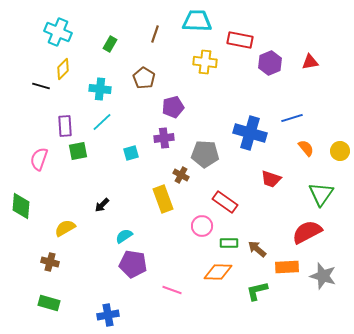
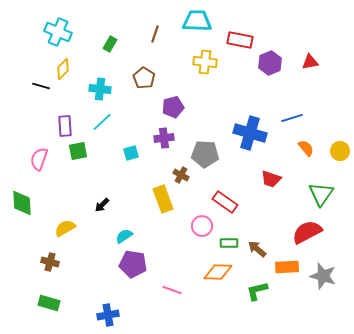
green diamond at (21, 206): moved 1 px right, 3 px up; rotated 8 degrees counterclockwise
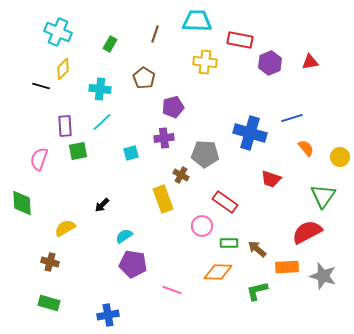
yellow circle at (340, 151): moved 6 px down
green triangle at (321, 194): moved 2 px right, 2 px down
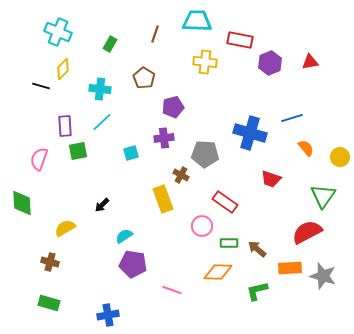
orange rectangle at (287, 267): moved 3 px right, 1 px down
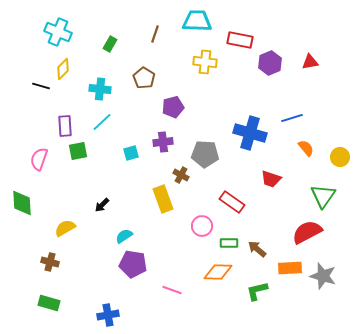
purple cross at (164, 138): moved 1 px left, 4 px down
red rectangle at (225, 202): moved 7 px right
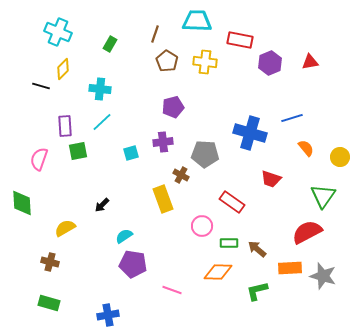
brown pentagon at (144, 78): moved 23 px right, 17 px up
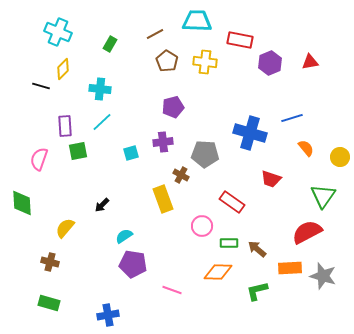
brown line at (155, 34): rotated 42 degrees clockwise
yellow semicircle at (65, 228): rotated 20 degrees counterclockwise
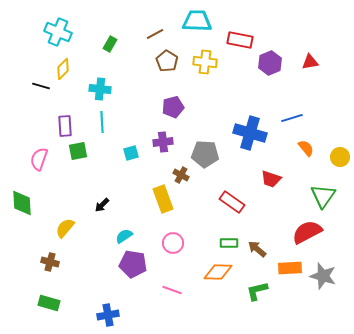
cyan line at (102, 122): rotated 50 degrees counterclockwise
pink circle at (202, 226): moved 29 px left, 17 px down
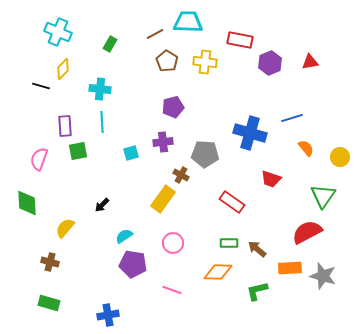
cyan trapezoid at (197, 21): moved 9 px left, 1 px down
yellow rectangle at (163, 199): rotated 56 degrees clockwise
green diamond at (22, 203): moved 5 px right
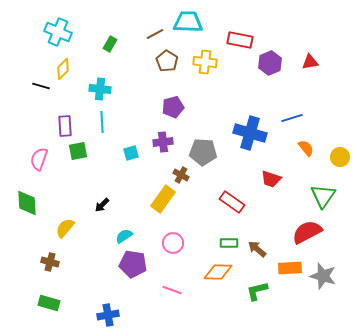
gray pentagon at (205, 154): moved 2 px left, 2 px up
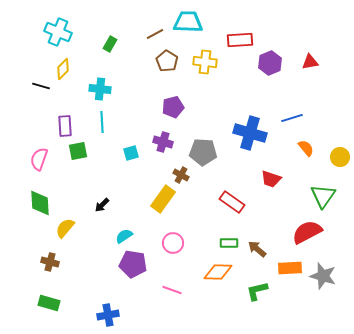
red rectangle at (240, 40): rotated 15 degrees counterclockwise
purple cross at (163, 142): rotated 24 degrees clockwise
green diamond at (27, 203): moved 13 px right
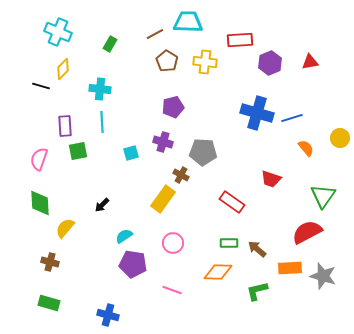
blue cross at (250, 133): moved 7 px right, 20 px up
yellow circle at (340, 157): moved 19 px up
blue cross at (108, 315): rotated 25 degrees clockwise
